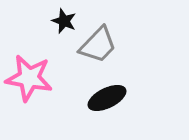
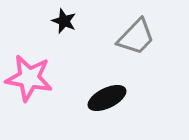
gray trapezoid: moved 38 px right, 8 px up
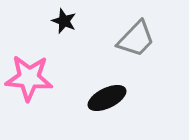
gray trapezoid: moved 2 px down
pink star: rotated 6 degrees counterclockwise
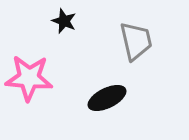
gray trapezoid: moved 2 px down; rotated 57 degrees counterclockwise
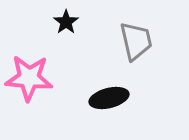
black star: moved 2 px right, 1 px down; rotated 15 degrees clockwise
black ellipse: moved 2 px right; rotated 12 degrees clockwise
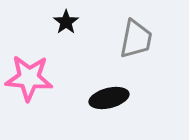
gray trapezoid: moved 2 px up; rotated 24 degrees clockwise
